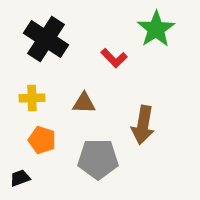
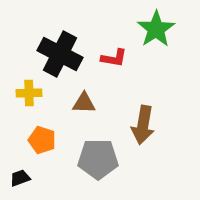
black cross: moved 14 px right, 15 px down; rotated 6 degrees counterclockwise
red L-shape: rotated 36 degrees counterclockwise
yellow cross: moved 3 px left, 5 px up
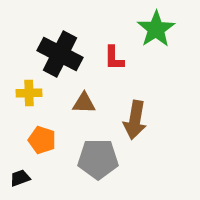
red L-shape: rotated 80 degrees clockwise
brown arrow: moved 8 px left, 5 px up
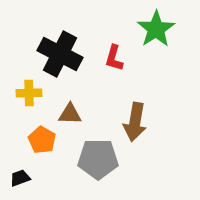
red L-shape: rotated 16 degrees clockwise
brown triangle: moved 14 px left, 11 px down
brown arrow: moved 2 px down
orange pentagon: rotated 12 degrees clockwise
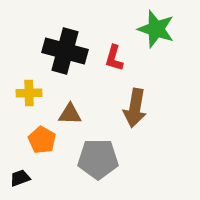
green star: rotated 21 degrees counterclockwise
black cross: moved 5 px right, 3 px up; rotated 12 degrees counterclockwise
brown arrow: moved 14 px up
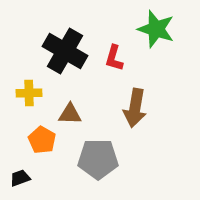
black cross: rotated 15 degrees clockwise
